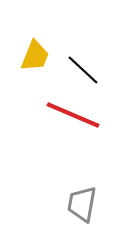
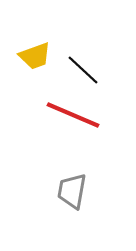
yellow trapezoid: rotated 48 degrees clockwise
gray trapezoid: moved 10 px left, 13 px up
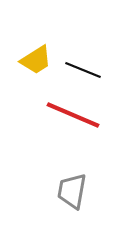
yellow trapezoid: moved 1 px right, 4 px down; rotated 12 degrees counterclockwise
black line: rotated 21 degrees counterclockwise
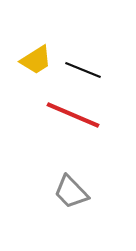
gray trapezoid: moved 1 px left, 1 px down; rotated 54 degrees counterclockwise
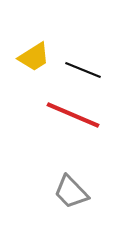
yellow trapezoid: moved 2 px left, 3 px up
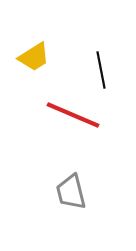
black line: moved 18 px right; rotated 57 degrees clockwise
gray trapezoid: rotated 30 degrees clockwise
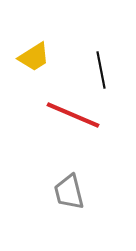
gray trapezoid: moved 2 px left
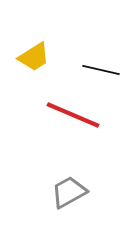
black line: rotated 66 degrees counterclockwise
gray trapezoid: rotated 75 degrees clockwise
